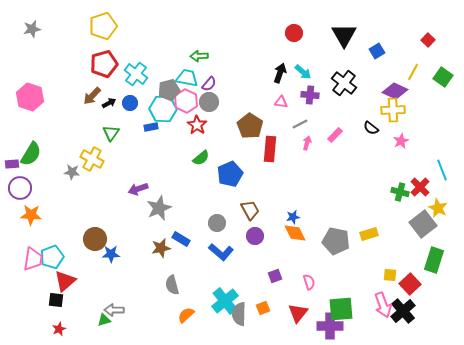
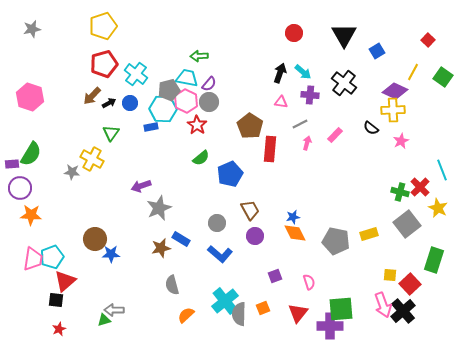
purple arrow at (138, 189): moved 3 px right, 3 px up
gray square at (423, 224): moved 16 px left
blue L-shape at (221, 252): moved 1 px left, 2 px down
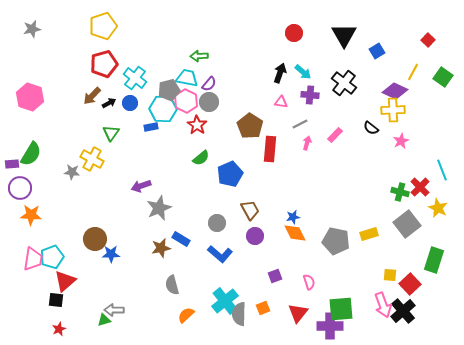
cyan cross at (136, 74): moved 1 px left, 4 px down
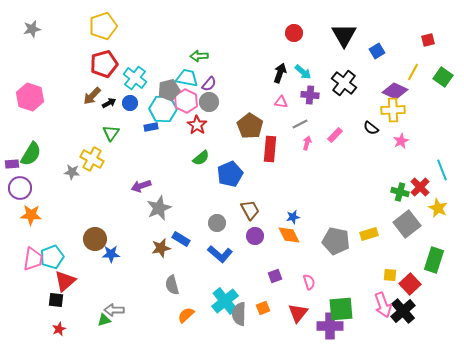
red square at (428, 40): rotated 32 degrees clockwise
orange diamond at (295, 233): moved 6 px left, 2 px down
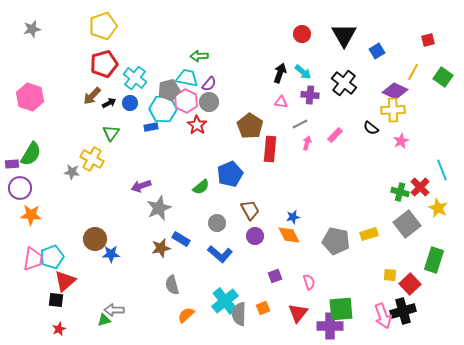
red circle at (294, 33): moved 8 px right, 1 px down
green semicircle at (201, 158): moved 29 px down
pink arrow at (383, 305): moved 11 px down
black cross at (403, 311): rotated 25 degrees clockwise
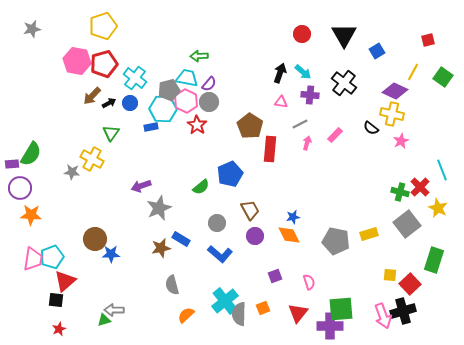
pink hexagon at (30, 97): moved 47 px right, 36 px up; rotated 8 degrees counterclockwise
yellow cross at (393, 110): moved 1 px left, 4 px down; rotated 15 degrees clockwise
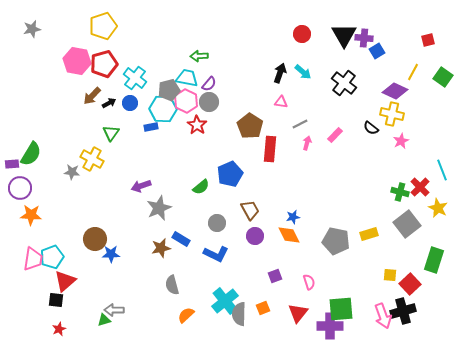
purple cross at (310, 95): moved 54 px right, 57 px up
blue L-shape at (220, 254): moved 4 px left; rotated 15 degrees counterclockwise
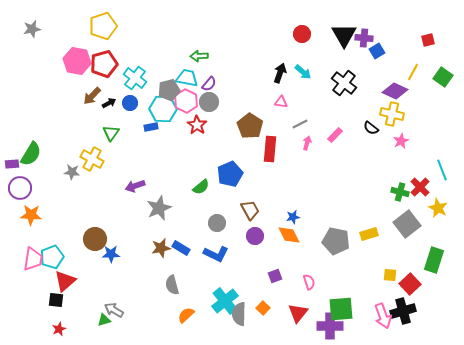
purple arrow at (141, 186): moved 6 px left
blue rectangle at (181, 239): moved 9 px down
orange square at (263, 308): rotated 24 degrees counterclockwise
gray arrow at (114, 310): rotated 30 degrees clockwise
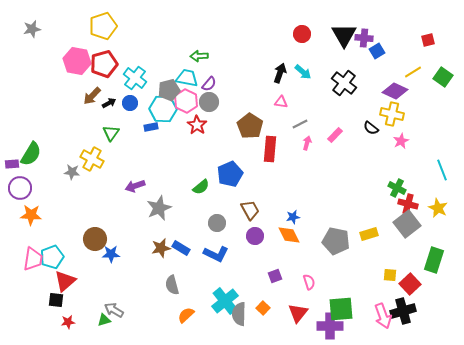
yellow line at (413, 72): rotated 30 degrees clockwise
red cross at (420, 187): moved 12 px left, 17 px down; rotated 30 degrees counterclockwise
green cross at (400, 192): moved 3 px left, 4 px up; rotated 12 degrees clockwise
red star at (59, 329): moved 9 px right, 7 px up; rotated 16 degrees clockwise
